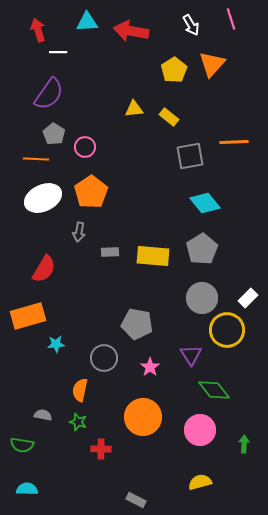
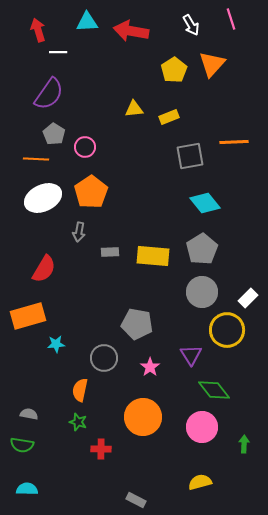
yellow rectangle at (169, 117): rotated 60 degrees counterclockwise
gray circle at (202, 298): moved 6 px up
gray semicircle at (43, 415): moved 14 px left, 1 px up
pink circle at (200, 430): moved 2 px right, 3 px up
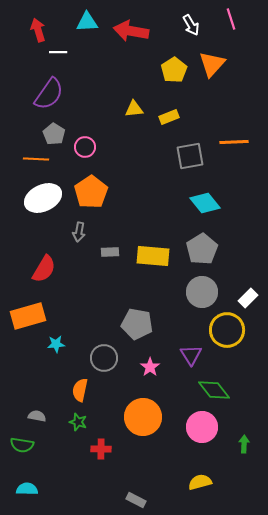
gray semicircle at (29, 414): moved 8 px right, 2 px down
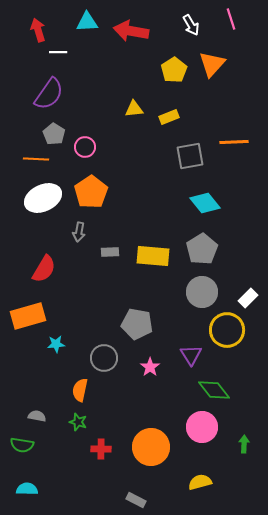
orange circle at (143, 417): moved 8 px right, 30 px down
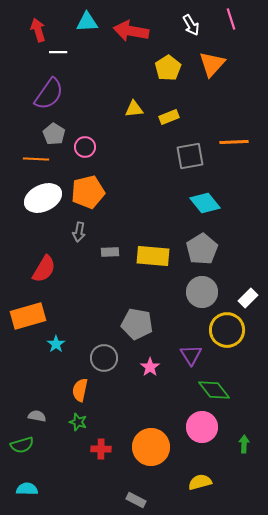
yellow pentagon at (174, 70): moved 6 px left, 2 px up
orange pentagon at (91, 192): moved 3 px left; rotated 20 degrees clockwise
cyan star at (56, 344): rotated 30 degrees counterclockwise
green semicircle at (22, 445): rotated 25 degrees counterclockwise
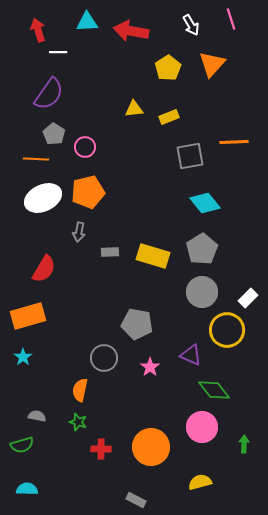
yellow rectangle at (153, 256): rotated 12 degrees clockwise
cyan star at (56, 344): moved 33 px left, 13 px down
purple triangle at (191, 355): rotated 35 degrees counterclockwise
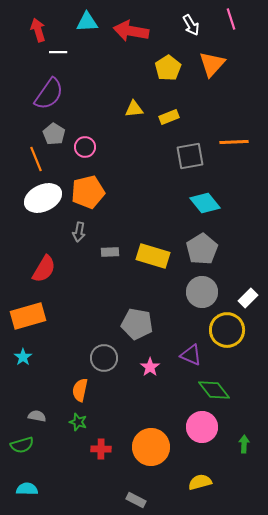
orange line at (36, 159): rotated 65 degrees clockwise
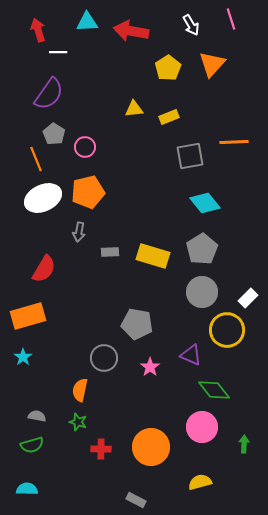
green semicircle at (22, 445): moved 10 px right
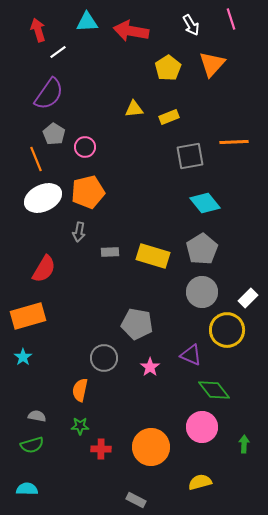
white line at (58, 52): rotated 36 degrees counterclockwise
green star at (78, 422): moved 2 px right, 4 px down; rotated 18 degrees counterclockwise
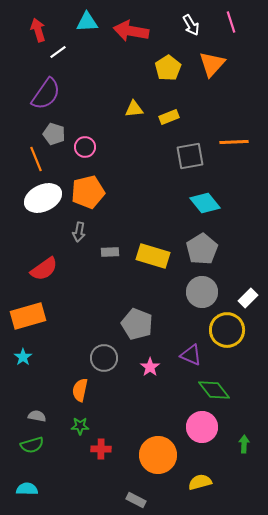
pink line at (231, 19): moved 3 px down
purple semicircle at (49, 94): moved 3 px left
gray pentagon at (54, 134): rotated 15 degrees counterclockwise
red semicircle at (44, 269): rotated 24 degrees clockwise
gray pentagon at (137, 324): rotated 12 degrees clockwise
orange circle at (151, 447): moved 7 px right, 8 px down
